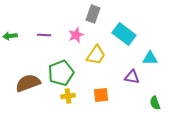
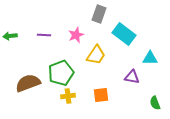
gray rectangle: moved 6 px right
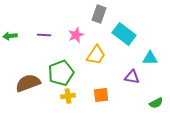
green semicircle: moved 1 px right; rotated 96 degrees counterclockwise
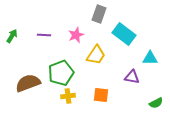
green arrow: moved 2 px right; rotated 128 degrees clockwise
orange square: rotated 14 degrees clockwise
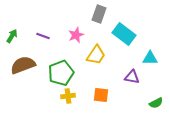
purple line: moved 1 px left, 1 px down; rotated 16 degrees clockwise
brown semicircle: moved 5 px left, 18 px up
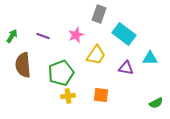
brown semicircle: rotated 75 degrees counterclockwise
purple triangle: moved 6 px left, 9 px up
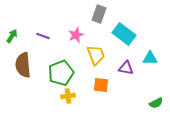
yellow trapezoid: rotated 55 degrees counterclockwise
orange square: moved 10 px up
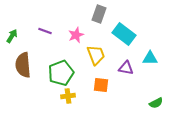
purple line: moved 2 px right, 5 px up
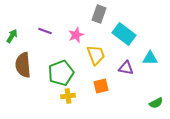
orange square: moved 1 px down; rotated 21 degrees counterclockwise
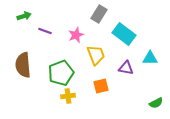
gray rectangle: rotated 12 degrees clockwise
green arrow: moved 12 px right, 20 px up; rotated 40 degrees clockwise
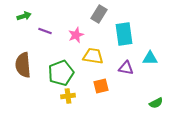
cyan rectangle: rotated 45 degrees clockwise
yellow trapezoid: moved 3 px left, 1 px down; rotated 60 degrees counterclockwise
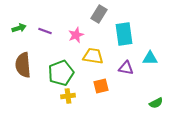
green arrow: moved 5 px left, 12 px down
